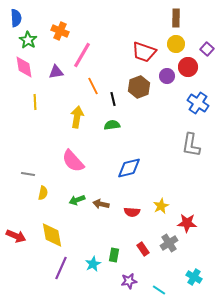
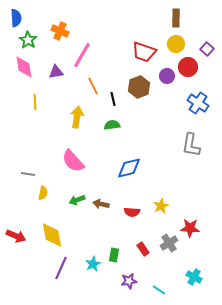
red star: moved 3 px right, 5 px down
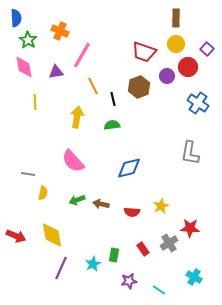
gray L-shape: moved 1 px left, 8 px down
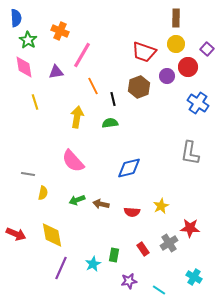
yellow line: rotated 14 degrees counterclockwise
green semicircle: moved 2 px left, 2 px up
red arrow: moved 2 px up
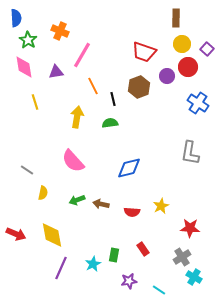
yellow circle: moved 6 px right
gray line: moved 1 px left, 4 px up; rotated 24 degrees clockwise
gray cross: moved 13 px right, 14 px down
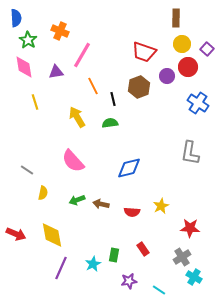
yellow arrow: rotated 40 degrees counterclockwise
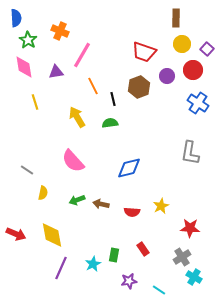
red circle: moved 5 px right, 3 px down
